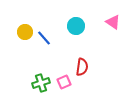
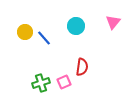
pink triangle: rotated 35 degrees clockwise
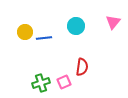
blue line: rotated 56 degrees counterclockwise
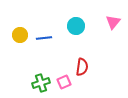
yellow circle: moved 5 px left, 3 px down
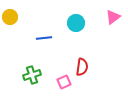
pink triangle: moved 5 px up; rotated 14 degrees clockwise
cyan circle: moved 3 px up
yellow circle: moved 10 px left, 18 px up
green cross: moved 9 px left, 8 px up
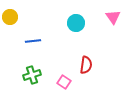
pink triangle: rotated 28 degrees counterclockwise
blue line: moved 11 px left, 3 px down
red semicircle: moved 4 px right, 2 px up
pink square: rotated 32 degrees counterclockwise
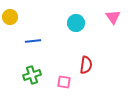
pink square: rotated 24 degrees counterclockwise
